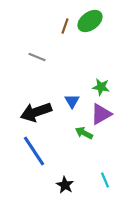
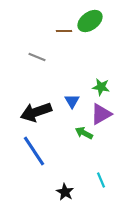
brown line: moved 1 px left, 5 px down; rotated 70 degrees clockwise
cyan line: moved 4 px left
black star: moved 7 px down
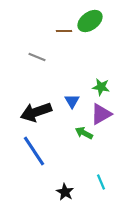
cyan line: moved 2 px down
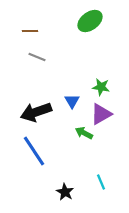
brown line: moved 34 px left
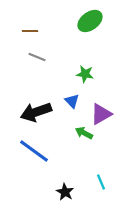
green star: moved 16 px left, 13 px up
blue triangle: rotated 14 degrees counterclockwise
blue line: rotated 20 degrees counterclockwise
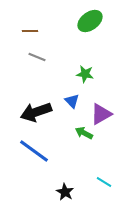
cyan line: moved 3 px right; rotated 35 degrees counterclockwise
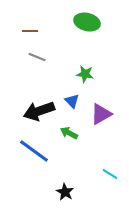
green ellipse: moved 3 px left, 1 px down; rotated 50 degrees clockwise
black arrow: moved 3 px right, 1 px up
green arrow: moved 15 px left
cyan line: moved 6 px right, 8 px up
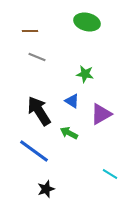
blue triangle: rotated 14 degrees counterclockwise
black arrow: rotated 76 degrees clockwise
black star: moved 19 px left, 3 px up; rotated 24 degrees clockwise
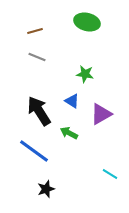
brown line: moved 5 px right; rotated 14 degrees counterclockwise
